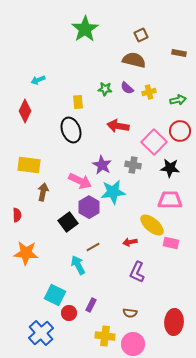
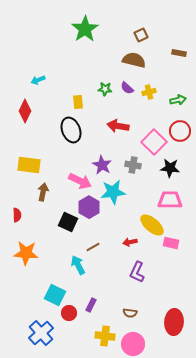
black square at (68, 222): rotated 30 degrees counterclockwise
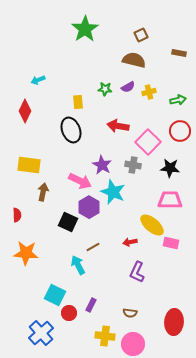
purple semicircle at (127, 88): moved 1 px right, 1 px up; rotated 72 degrees counterclockwise
pink square at (154, 142): moved 6 px left
cyan star at (113, 192): rotated 30 degrees clockwise
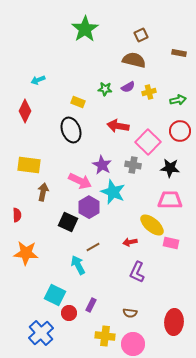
yellow rectangle at (78, 102): rotated 64 degrees counterclockwise
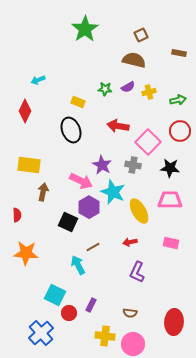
pink arrow at (80, 181): moved 1 px right
yellow ellipse at (152, 225): moved 13 px left, 14 px up; rotated 20 degrees clockwise
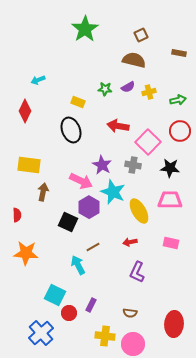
red ellipse at (174, 322): moved 2 px down
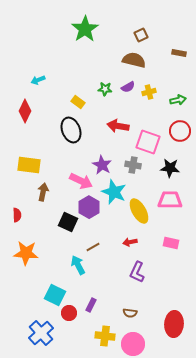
yellow rectangle at (78, 102): rotated 16 degrees clockwise
pink square at (148, 142): rotated 25 degrees counterclockwise
cyan star at (113, 192): moved 1 px right
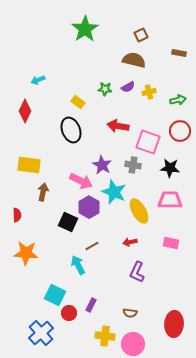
brown line at (93, 247): moved 1 px left, 1 px up
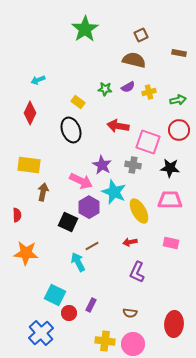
red diamond at (25, 111): moved 5 px right, 2 px down
red circle at (180, 131): moved 1 px left, 1 px up
cyan arrow at (78, 265): moved 3 px up
yellow cross at (105, 336): moved 5 px down
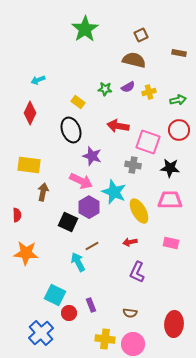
purple star at (102, 165): moved 10 px left, 9 px up; rotated 12 degrees counterclockwise
purple rectangle at (91, 305): rotated 48 degrees counterclockwise
yellow cross at (105, 341): moved 2 px up
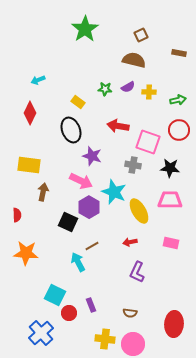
yellow cross at (149, 92): rotated 16 degrees clockwise
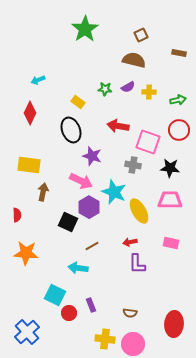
cyan arrow at (78, 262): moved 6 px down; rotated 54 degrees counterclockwise
purple L-shape at (137, 272): moved 8 px up; rotated 25 degrees counterclockwise
blue cross at (41, 333): moved 14 px left, 1 px up
